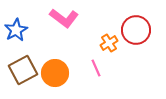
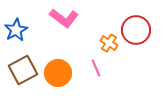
orange cross: rotated 24 degrees counterclockwise
orange circle: moved 3 px right
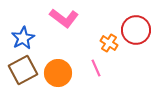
blue star: moved 7 px right, 8 px down
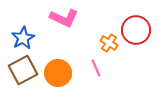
pink L-shape: rotated 12 degrees counterclockwise
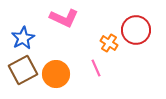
orange circle: moved 2 px left, 1 px down
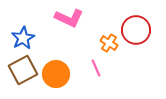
pink L-shape: moved 5 px right
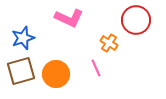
red circle: moved 10 px up
blue star: rotated 10 degrees clockwise
brown square: moved 2 px left, 1 px down; rotated 12 degrees clockwise
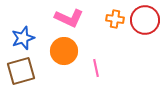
red circle: moved 9 px right
orange cross: moved 6 px right, 24 px up; rotated 24 degrees counterclockwise
pink line: rotated 12 degrees clockwise
orange circle: moved 8 px right, 23 px up
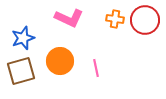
orange circle: moved 4 px left, 10 px down
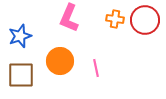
pink L-shape: rotated 88 degrees clockwise
blue star: moved 3 px left, 2 px up
brown square: moved 4 px down; rotated 16 degrees clockwise
